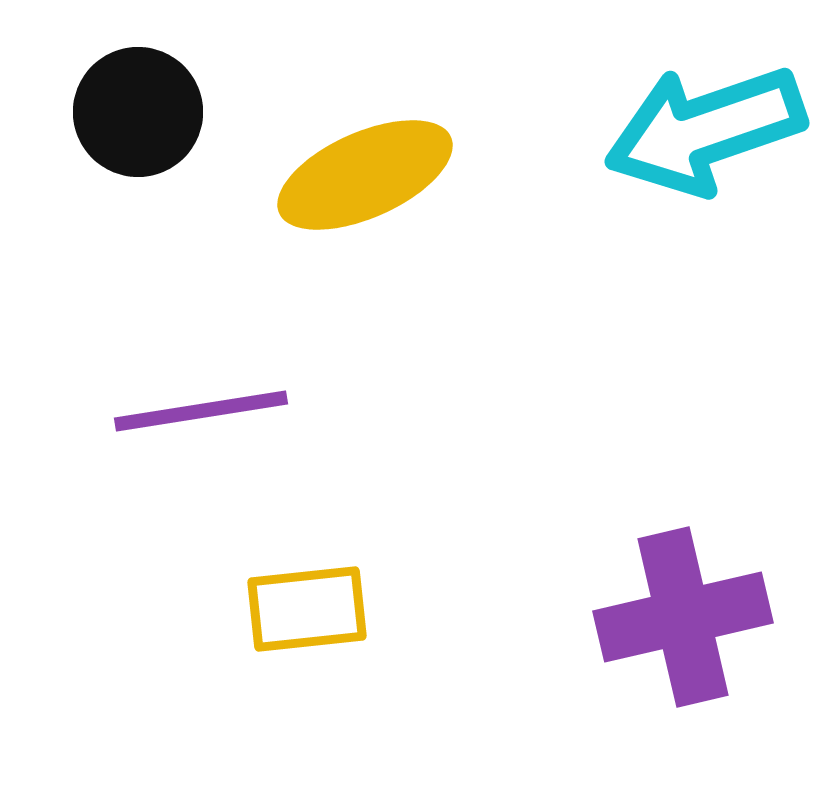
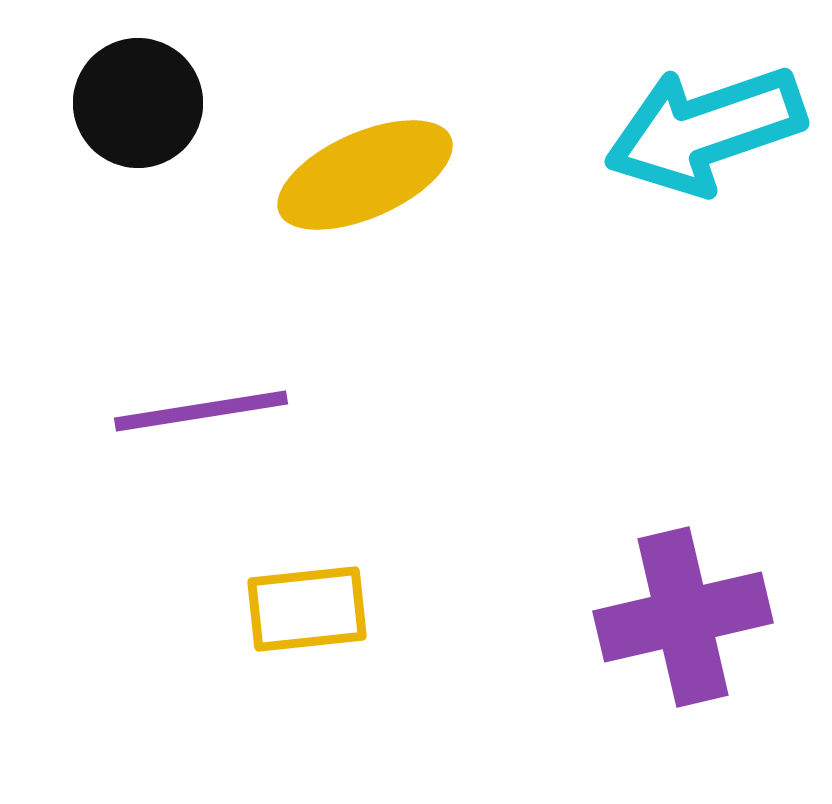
black circle: moved 9 px up
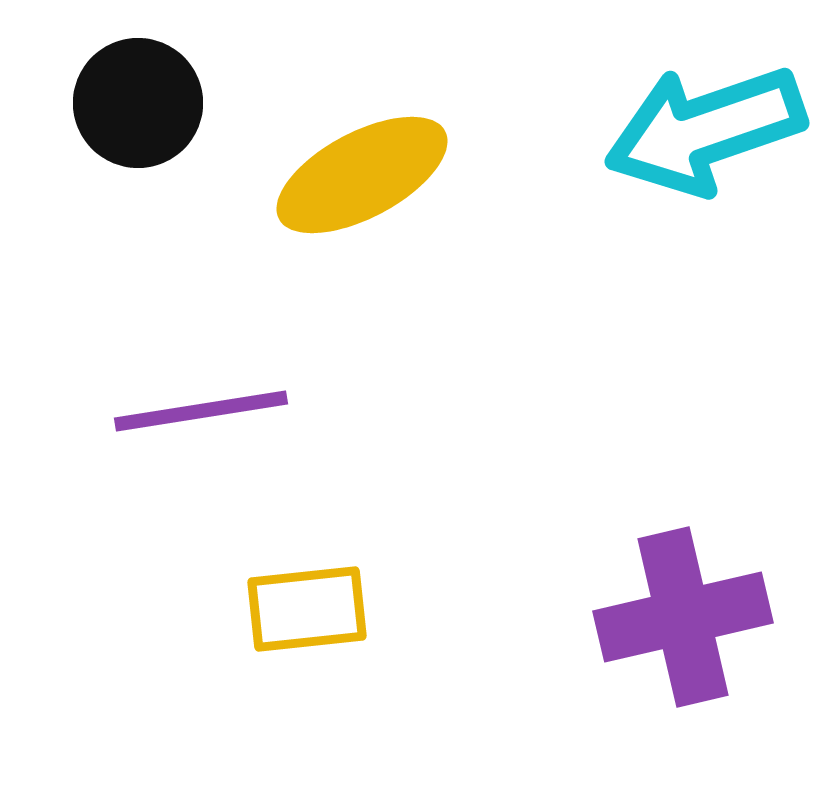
yellow ellipse: moved 3 px left; rotated 4 degrees counterclockwise
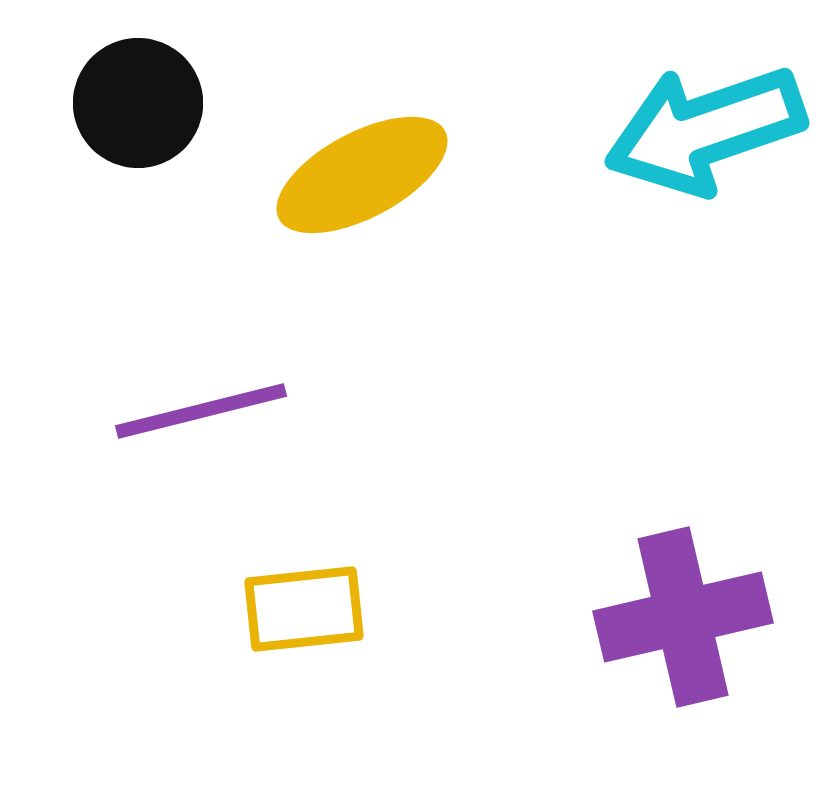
purple line: rotated 5 degrees counterclockwise
yellow rectangle: moved 3 px left
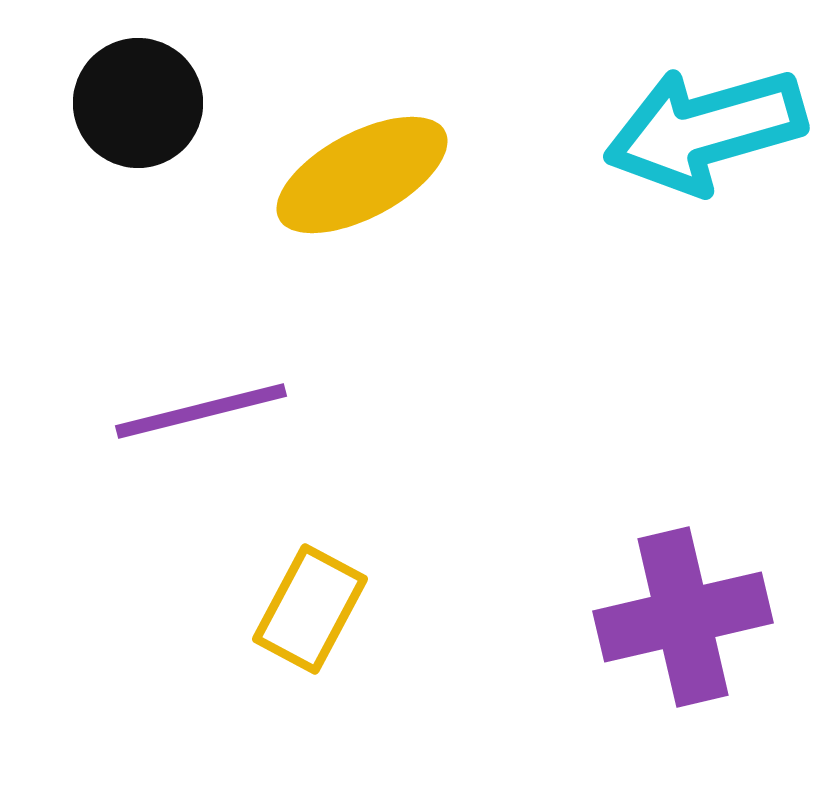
cyan arrow: rotated 3 degrees clockwise
yellow rectangle: moved 6 px right; rotated 56 degrees counterclockwise
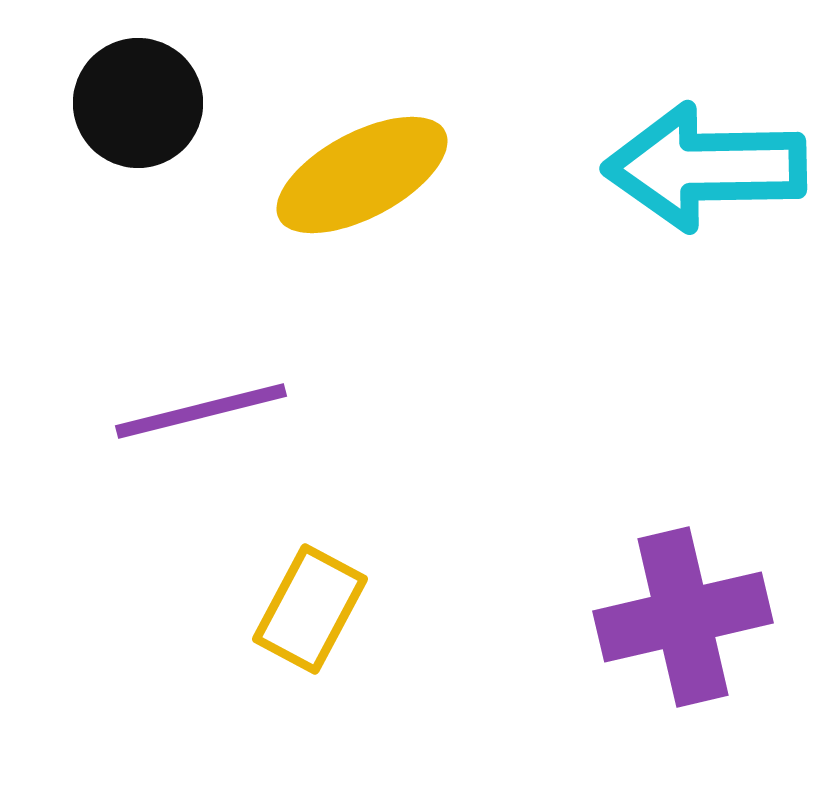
cyan arrow: moved 37 px down; rotated 15 degrees clockwise
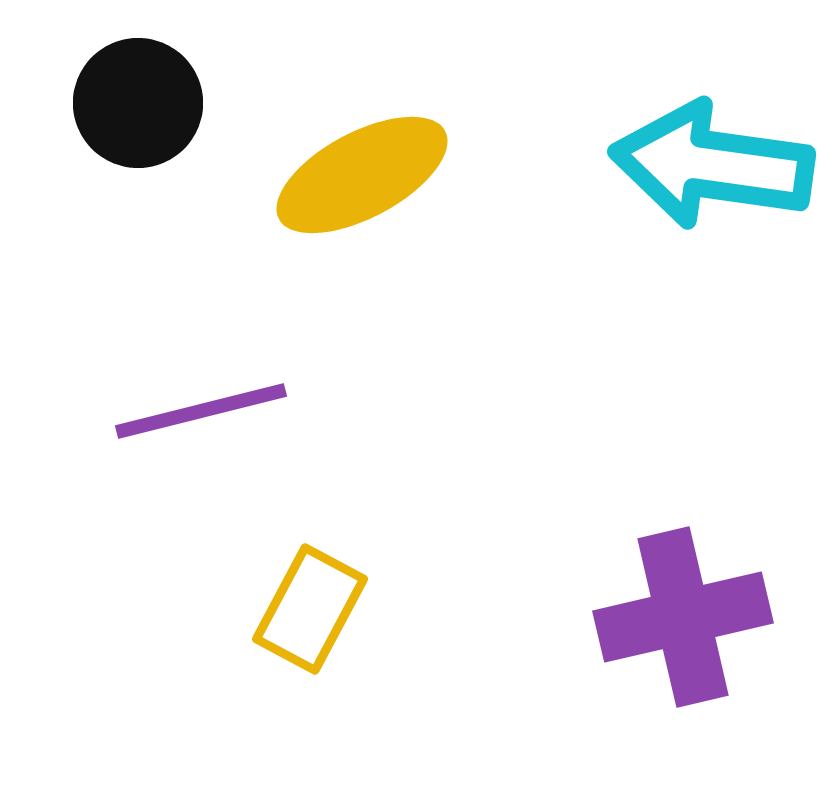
cyan arrow: moved 7 px right, 2 px up; rotated 9 degrees clockwise
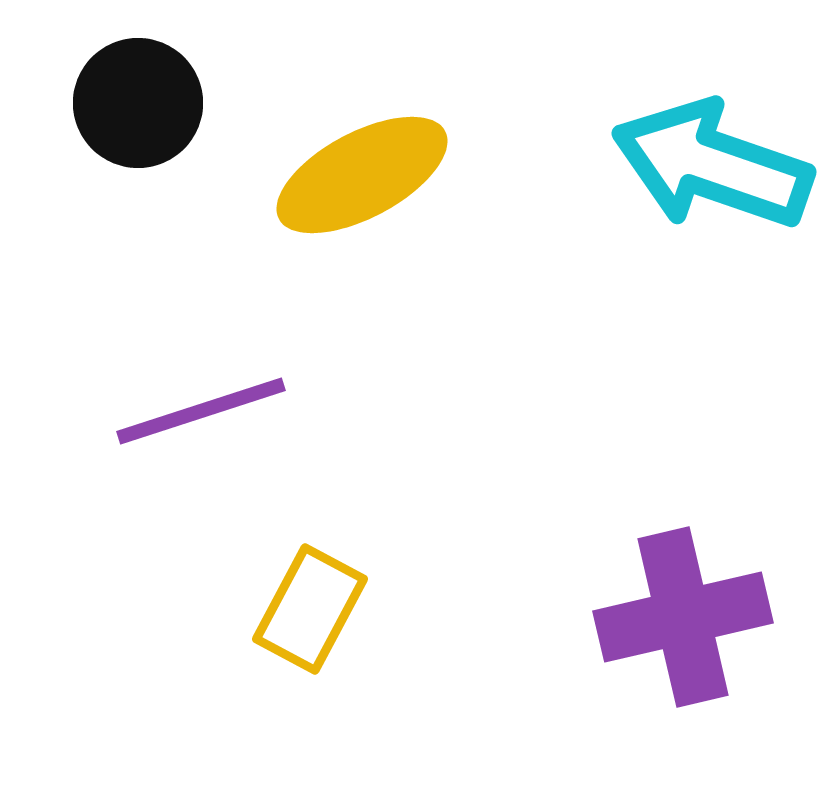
cyan arrow: rotated 11 degrees clockwise
purple line: rotated 4 degrees counterclockwise
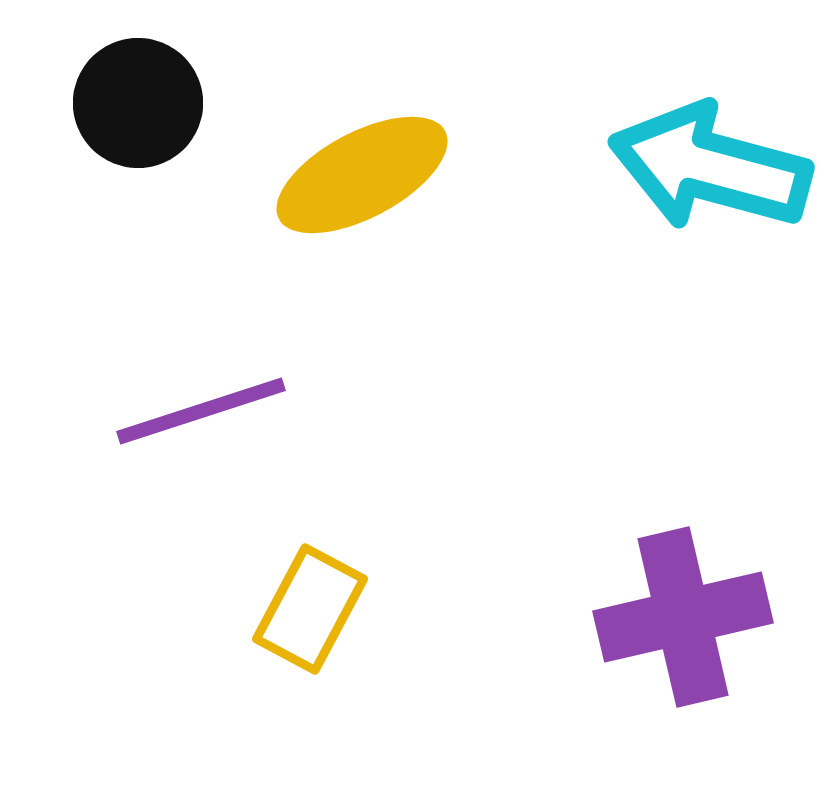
cyan arrow: moved 2 px left, 2 px down; rotated 4 degrees counterclockwise
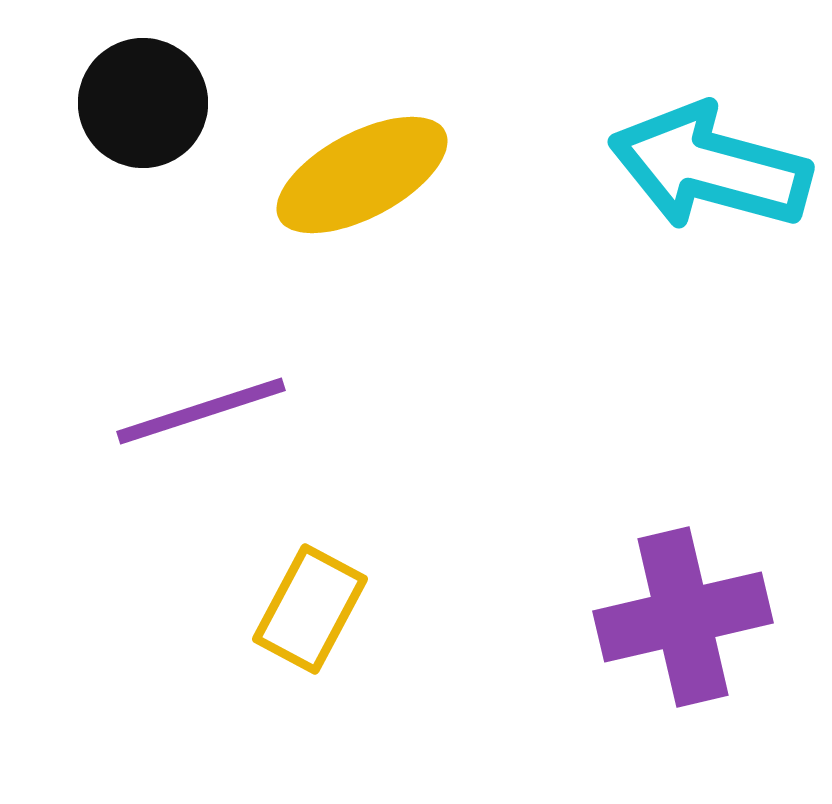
black circle: moved 5 px right
